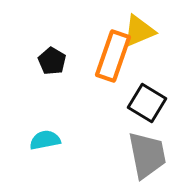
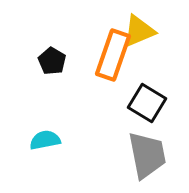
orange rectangle: moved 1 px up
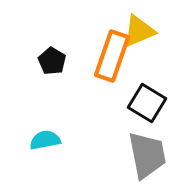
orange rectangle: moved 1 px left, 1 px down
